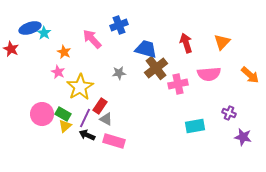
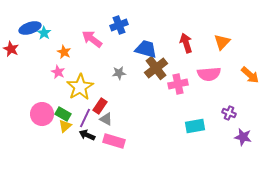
pink arrow: rotated 10 degrees counterclockwise
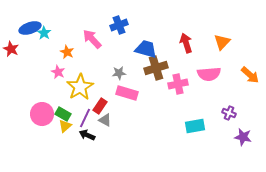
pink arrow: rotated 10 degrees clockwise
orange star: moved 3 px right
brown cross: rotated 20 degrees clockwise
gray triangle: moved 1 px left, 1 px down
pink rectangle: moved 13 px right, 48 px up
